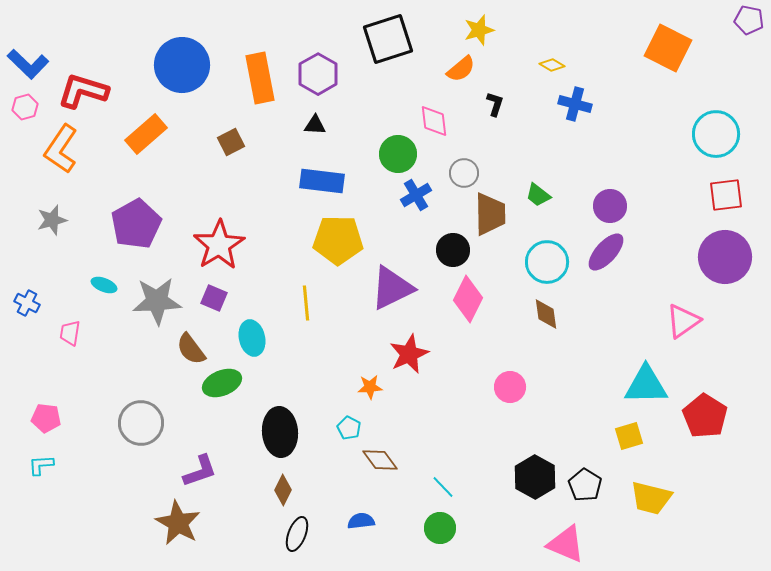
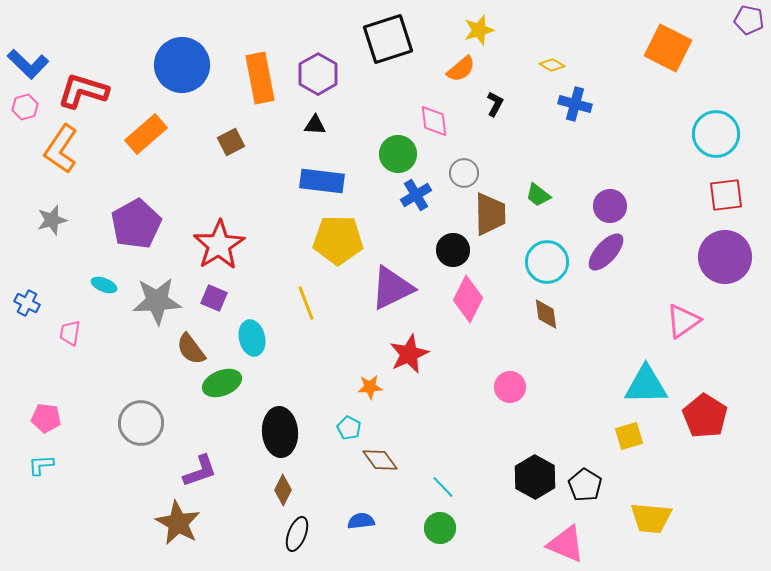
black L-shape at (495, 104): rotated 10 degrees clockwise
yellow line at (306, 303): rotated 16 degrees counterclockwise
yellow trapezoid at (651, 498): moved 20 px down; rotated 9 degrees counterclockwise
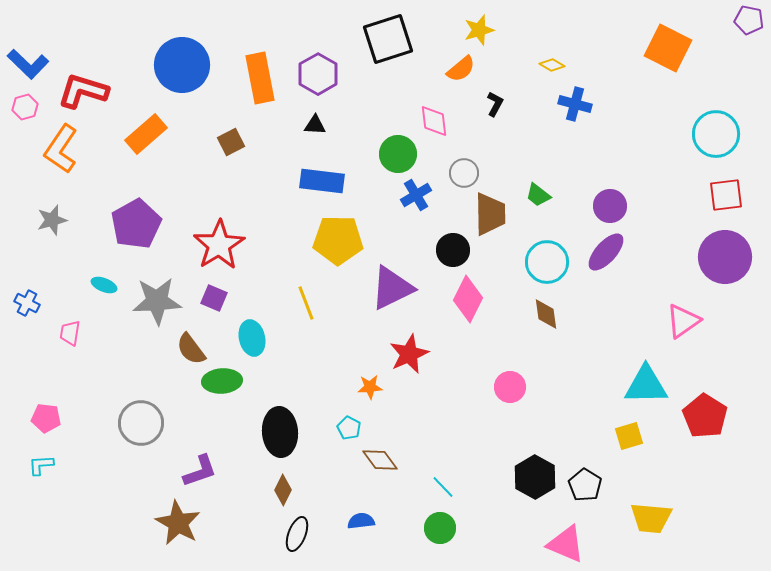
green ellipse at (222, 383): moved 2 px up; rotated 18 degrees clockwise
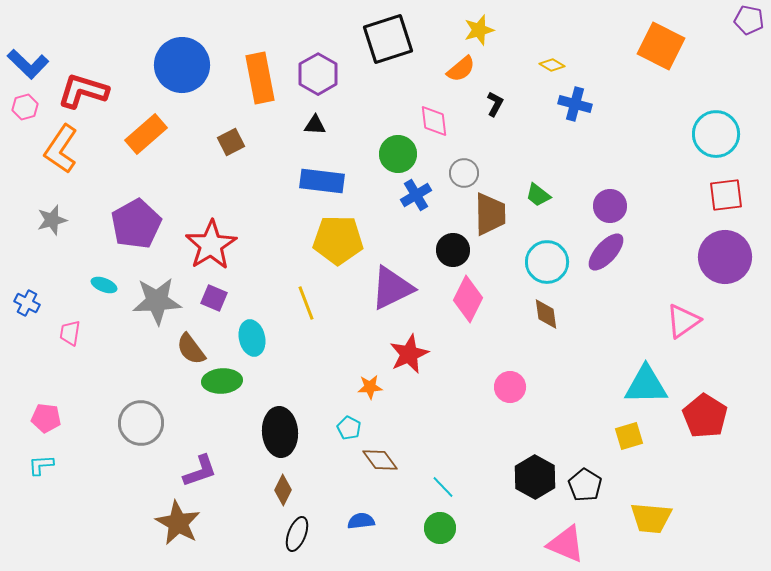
orange square at (668, 48): moved 7 px left, 2 px up
red star at (219, 245): moved 8 px left
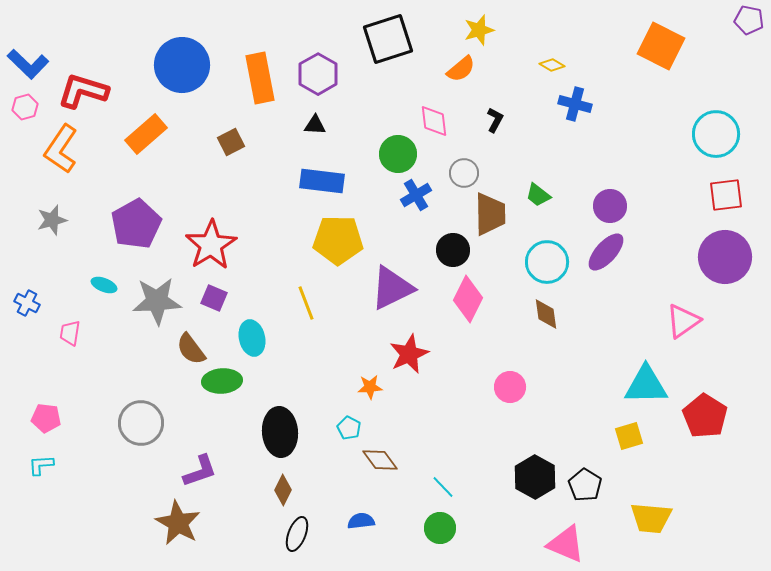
black L-shape at (495, 104): moved 16 px down
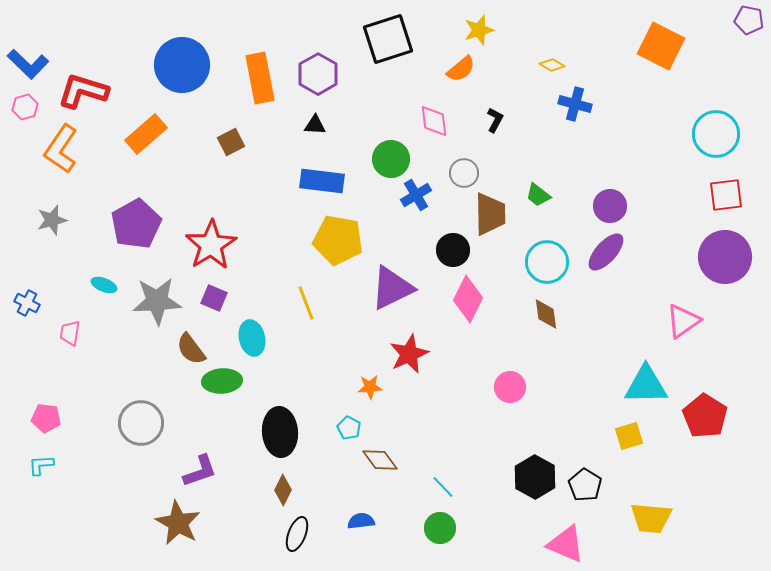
green circle at (398, 154): moved 7 px left, 5 px down
yellow pentagon at (338, 240): rotated 9 degrees clockwise
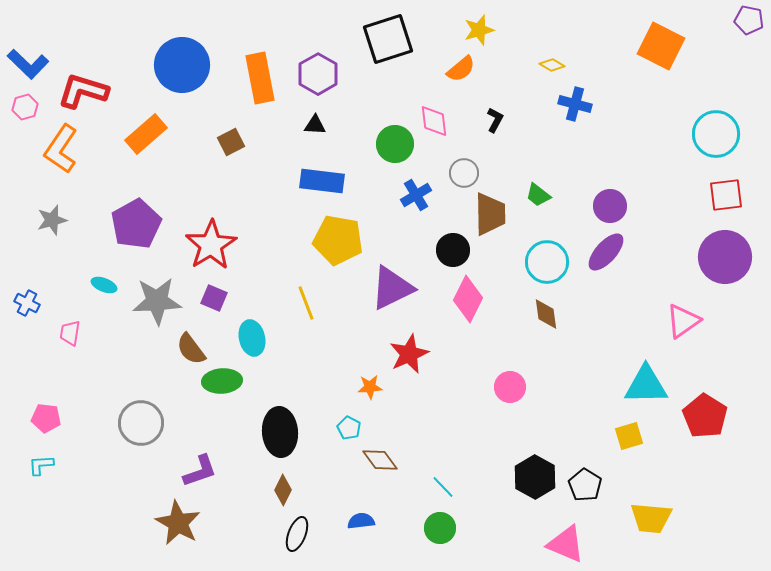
green circle at (391, 159): moved 4 px right, 15 px up
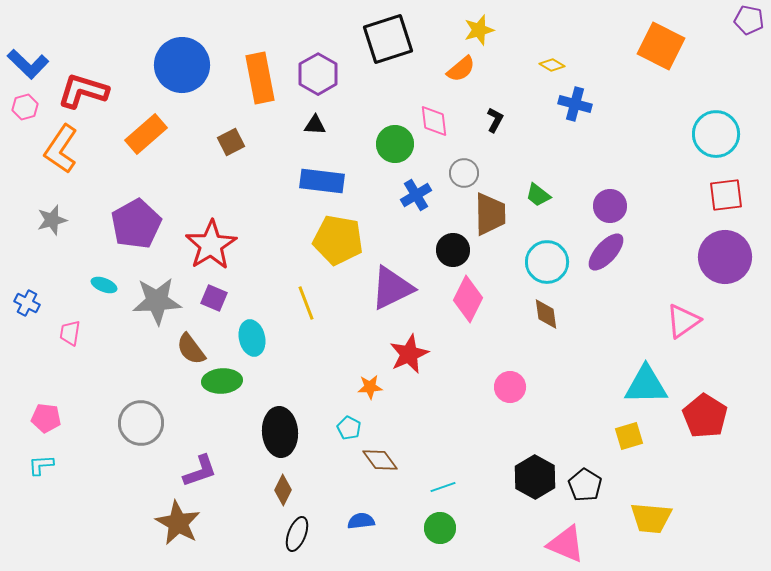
cyan line at (443, 487): rotated 65 degrees counterclockwise
